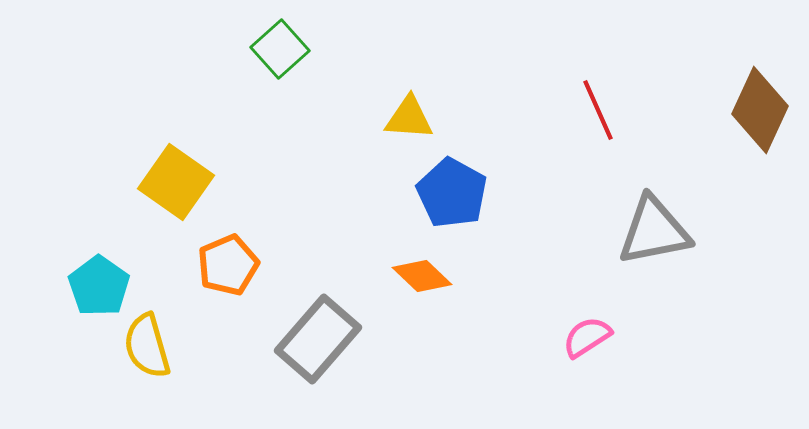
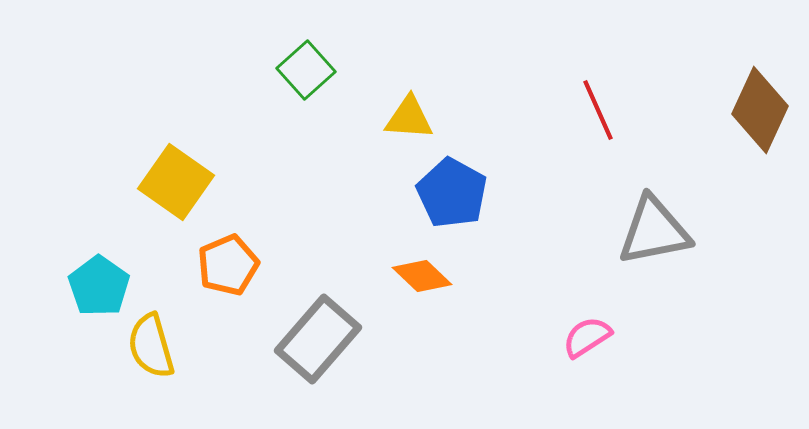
green square: moved 26 px right, 21 px down
yellow semicircle: moved 4 px right
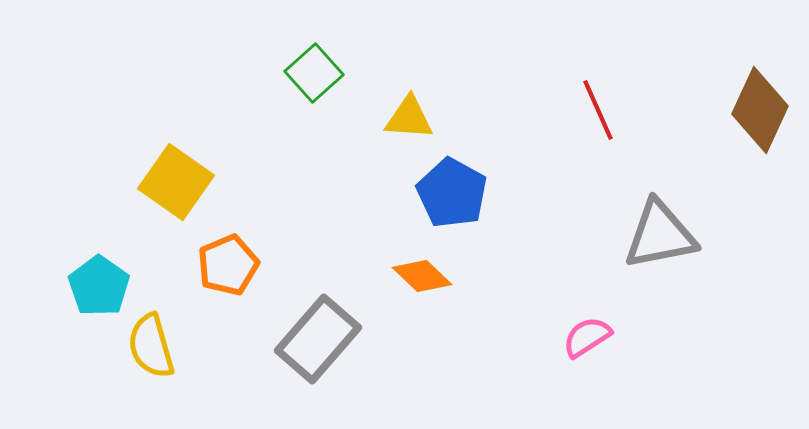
green square: moved 8 px right, 3 px down
gray triangle: moved 6 px right, 4 px down
